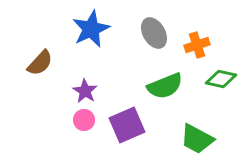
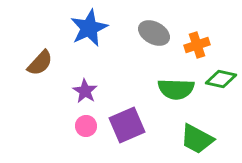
blue star: moved 2 px left, 1 px up
gray ellipse: rotated 32 degrees counterclockwise
green semicircle: moved 11 px right, 3 px down; rotated 24 degrees clockwise
pink circle: moved 2 px right, 6 px down
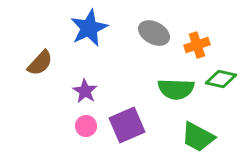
green trapezoid: moved 1 px right, 2 px up
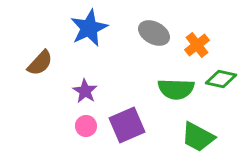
orange cross: rotated 20 degrees counterclockwise
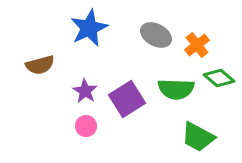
gray ellipse: moved 2 px right, 2 px down
brown semicircle: moved 2 px down; rotated 32 degrees clockwise
green diamond: moved 2 px left, 1 px up; rotated 28 degrees clockwise
purple square: moved 26 px up; rotated 9 degrees counterclockwise
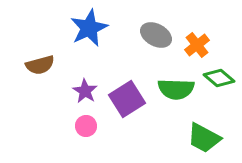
green trapezoid: moved 6 px right, 1 px down
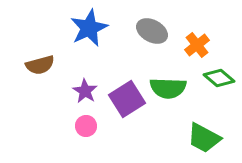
gray ellipse: moved 4 px left, 4 px up
green semicircle: moved 8 px left, 1 px up
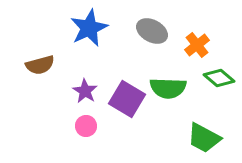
purple square: rotated 27 degrees counterclockwise
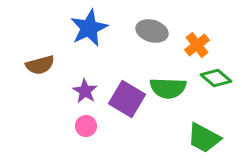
gray ellipse: rotated 12 degrees counterclockwise
green diamond: moved 3 px left
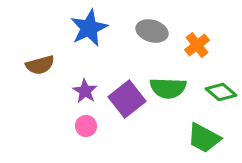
green diamond: moved 5 px right, 14 px down
purple square: rotated 21 degrees clockwise
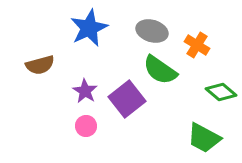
orange cross: rotated 20 degrees counterclockwise
green semicircle: moved 8 px left, 18 px up; rotated 33 degrees clockwise
